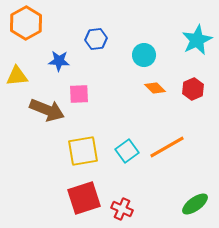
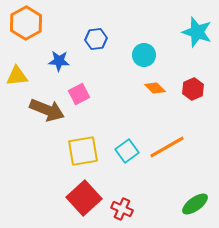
cyan star: moved 8 px up; rotated 28 degrees counterclockwise
pink square: rotated 25 degrees counterclockwise
red square: rotated 24 degrees counterclockwise
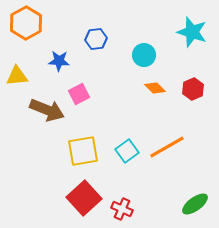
cyan star: moved 5 px left
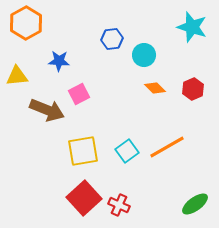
cyan star: moved 5 px up
blue hexagon: moved 16 px right
red cross: moved 3 px left, 4 px up
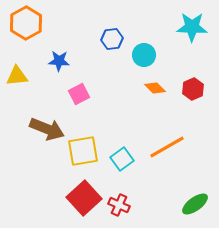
cyan star: rotated 16 degrees counterclockwise
brown arrow: moved 19 px down
cyan square: moved 5 px left, 8 px down
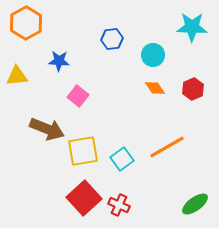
cyan circle: moved 9 px right
orange diamond: rotated 10 degrees clockwise
pink square: moved 1 px left, 2 px down; rotated 25 degrees counterclockwise
